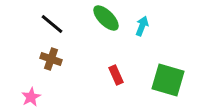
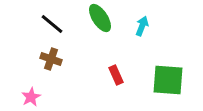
green ellipse: moved 6 px left; rotated 12 degrees clockwise
green square: rotated 12 degrees counterclockwise
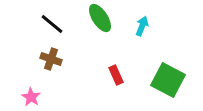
green square: rotated 24 degrees clockwise
pink star: rotated 12 degrees counterclockwise
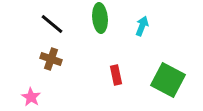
green ellipse: rotated 28 degrees clockwise
red rectangle: rotated 12 degrees clockwise
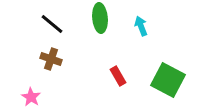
cyan arrow: moved 1 px left; rotated 42 degrees counterclockwise
red rectangle: moved 2 px right, 1 px down; rotated 18 degrees counterclockwise
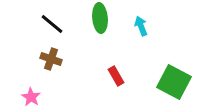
red rectangle: moved 2 px left
green square: moved 6 px right, 2 px down
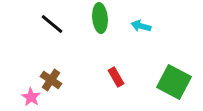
cyan arrow: rotated 54 degrees counterclockwise
brown cross: moved 21 px down; rotated 15 degrees clockwise
red rectangle: moved 1 px down
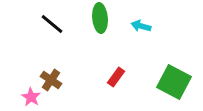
red rectangle: rotated 66 degrees clockwise
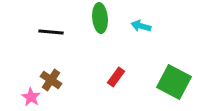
black line: moved 1 px left, 8 px down; rotated 35 degrees counterclockwise
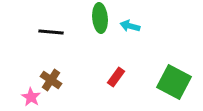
cyan arrow: moved 11 px left
